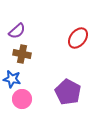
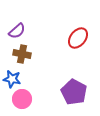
purple pentagon: moved 6 px right
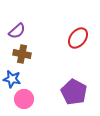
pink circle: moved 2 px right
